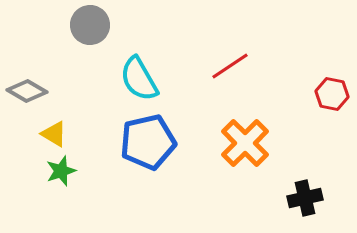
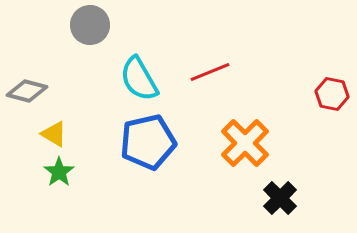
red line: moved 20 px left, 6 px down; rotated 12 degrees clockwise
gray diamond: rotated 15 degrees counterclockwise
green star: moved 2 px left, 1 px down; rotated 16 degrees counterclockwise
black cross: moved 25 px left; rotated 32 degrees counterclockwise
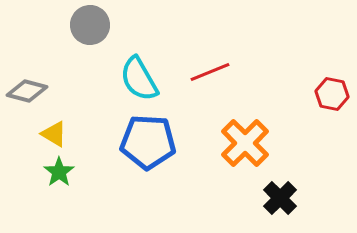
blue pentagon: rotated 16 degrees clockwise
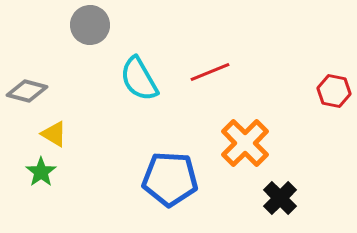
red hexagon: moved 2 px right, 3 px up
blue pentagon: moved 22 px right, 37 px down
green star: moved 18 px left
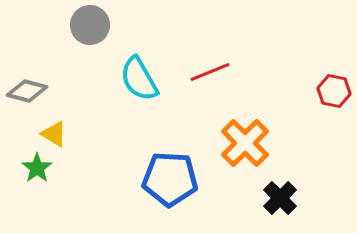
green star: moved 4 px left, 4 px up
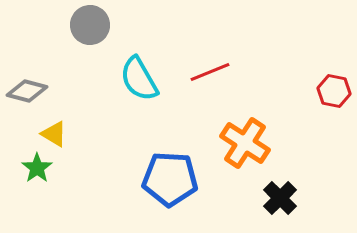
orange cross: rotated 12 degrees counterclockwise
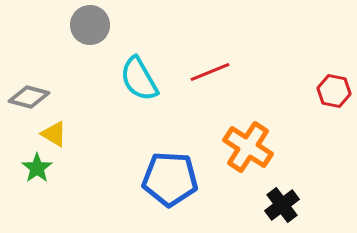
gray diamond: moved 2 px right, 6 px down
orange cross: moved 3 px right, 4 px down
black cross: moved 2 px right, 7 px down; rotated 8 degrees clockwise
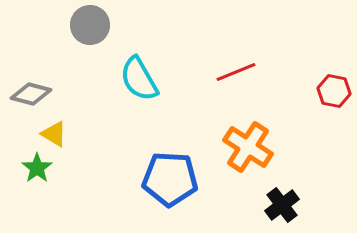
red line: moved 26 px right
gray diamond: moved 2 px right, 3 px up
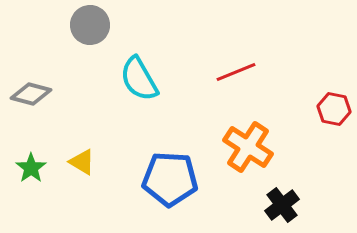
red hexagon: moved 18 px down
yellow triangle: moved 28 px right, 28 px down
green star: moved 6 px left
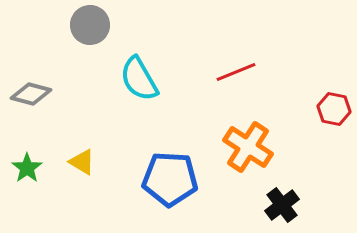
green star: moved 4 px left
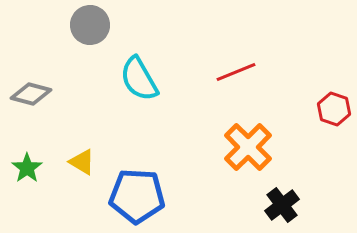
red hexagon: rotated 8 degrees clockwise
orange cross: rotated 12 degrees clockwise
blue pentagon: moved 33 px left, 17 px down
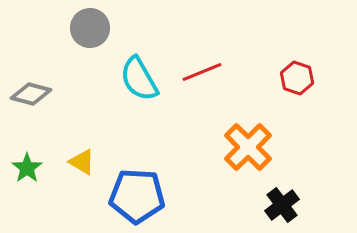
gray circle: moved 3 px down
red line: moved 34 px left
red hexagon: moved 37 px left, 31 px up
